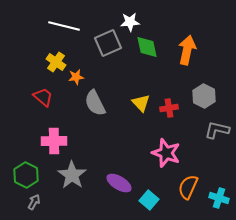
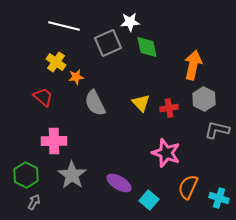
orange arrow: moved 6 px right, 15 px down
gray hexagon: moved 3 px down
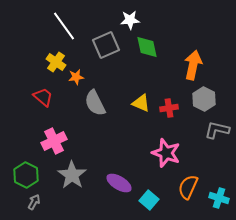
white star: moved 2 px up
white line: rotated 40 degrees clockwise
gray square: moved 2 px left, 2 px down
yellow triangle: rotated 24 degrees counterclockwise
pink cross: rotated 25 degrees counterclockwise
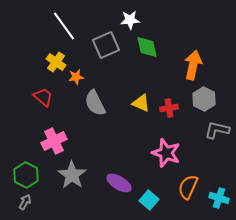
gray arrow: moved 9 px left
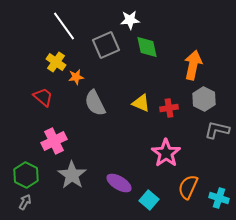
pink star: rotated 16 degrees clockwise
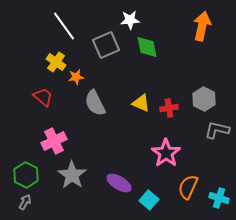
orange arrow: moved 9 px right, 39 px up
